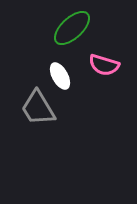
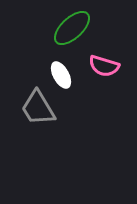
pink semicircle: moved 1 px down
white ellipse: moved 1 px right, 1 px up
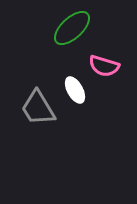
white ellipse: moved 14 px right, 15 px down
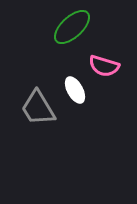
green ellipse: moved 1 px up
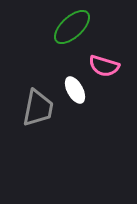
gray trapezoid: rotated 138 degrees counterclockwise
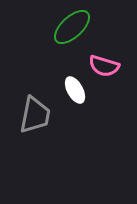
gray trapezoid: moved 3 px left, 7 px down
